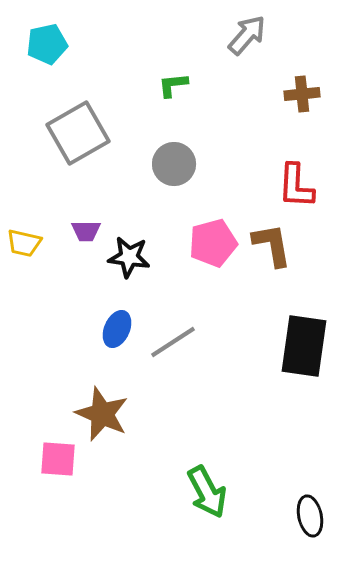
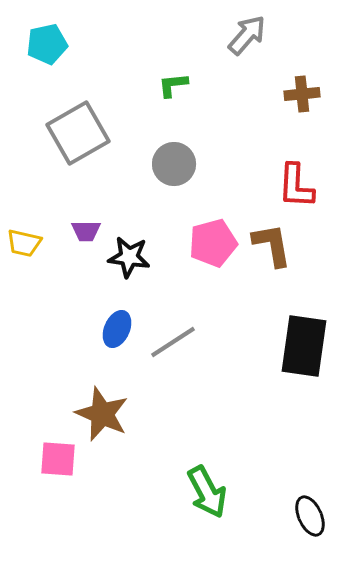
black ellipse: rotated 12 degrees counterclockwise
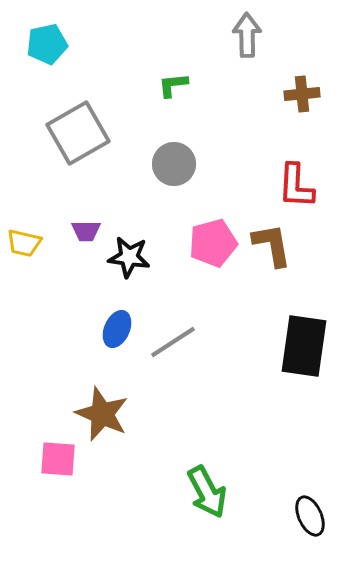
gray arrow: rotated 42 degrees counterclockwise
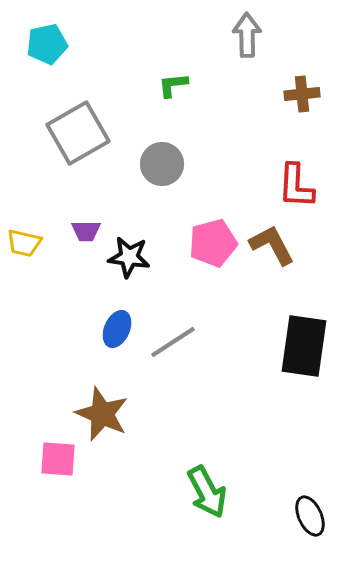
gray circle: moved 12 px left
brown L-shape: rotated 18 degrees counterclockwise
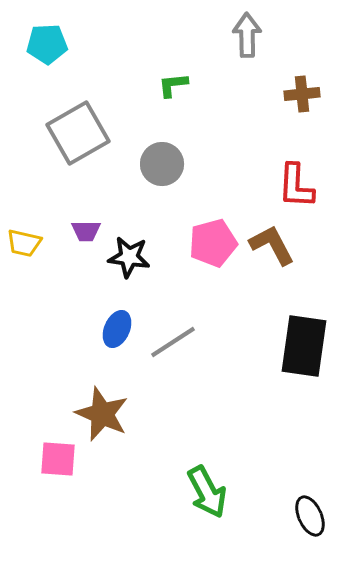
cyan pentagon: rotated 9 degrees clockwise
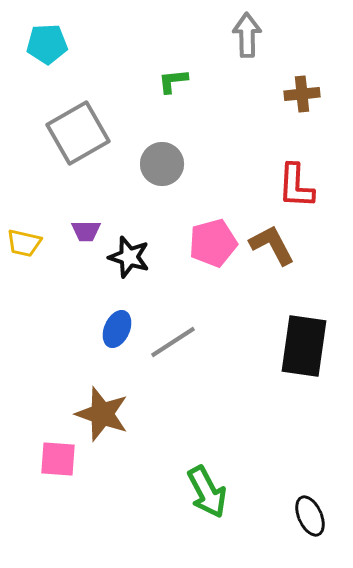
green L-shape: moved 4 px up
black star: rotated 9 degrees clockwise
brown star: rotated 4 degrees counterclockwise
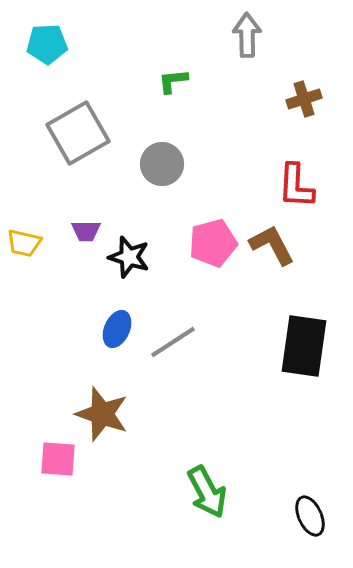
brown cross: moved 2 px right, 5 px down; rotated 12 degrees counterclockwise
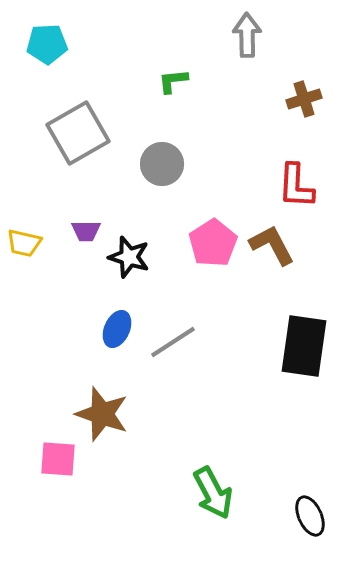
pink pentagon: rotated 18 degrees counterclockwise
green arrow: moved 6 px right, 1 px down
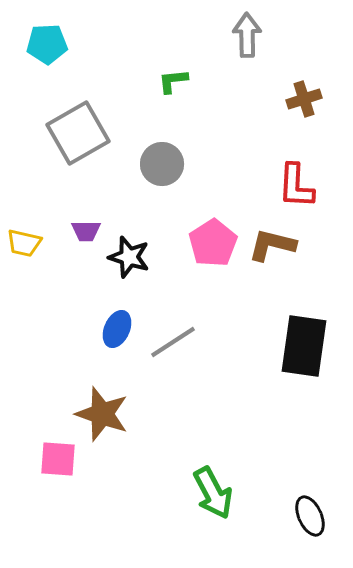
brown L-shape: rotated 48 degrees counterclockwise
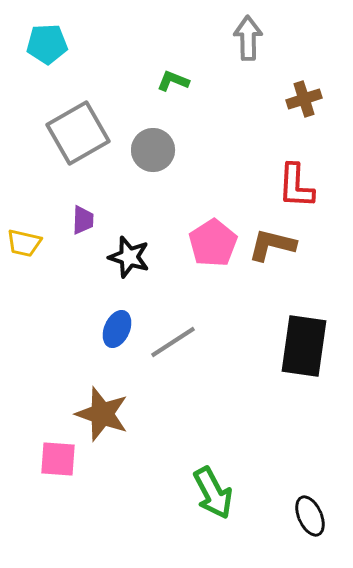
gray arrow: moved 1 px right, 3 px down
green L-shape: rotated 28 degrees clockwise
gray circle: moved 9 px left, 14 px up
purple trapezoid: moved 3 px left, 11 px up; rotated 88 degrees counterclockwise
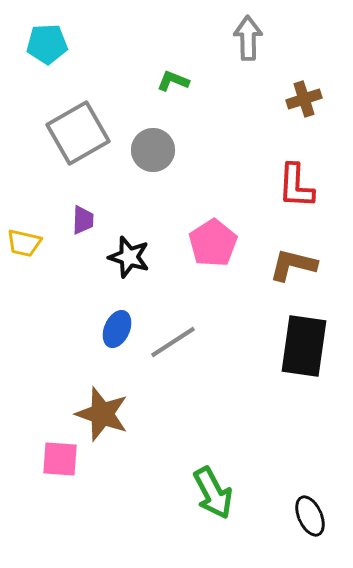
brown L-shape: moved 21 px right, 20 px down
pink square: moved 2 px right
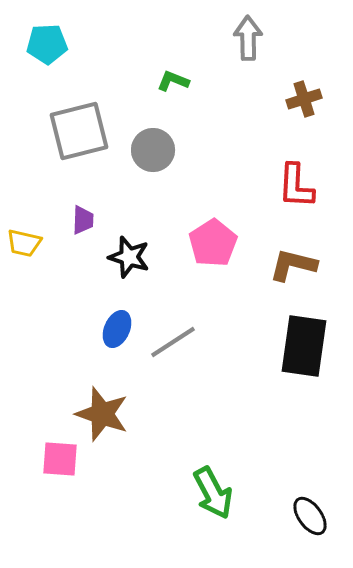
gray square: moved 1 px right, 2 px up; rotated 16 degrees clockwise
black ellipse: rotated 12 degrees counterclockwise
